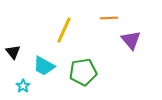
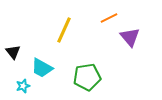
orange line: rotated 24 degrees counterclockwise
purple triangle: moved 1 px left, 3 px up
cyan trapezoid: moved 2 px left, 2 px down
green pentagon: moved 4 px right, 5 px down
cyan star: rotated 16 degrees clockwise
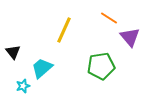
orange line: rotated 60 degrees clockwise
cyan trapezoid: rotated 110 degrees clockwise
green pentagon: moved 14 px right, 11 px up
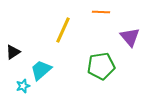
orange line: moved 8 px left, 6 px up; rotated 30 degrees counterclockwise
yellow line: moved 1 px left
black triangle: rotated 35 degrees clockwise
cyan trapezoid: moved 1 px left, 2 px down
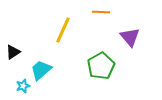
green pentagon: rotated 20 degrees counterclockwise
